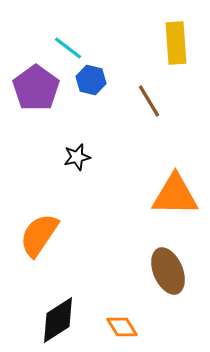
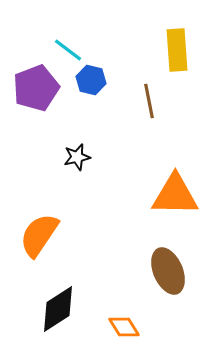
yellow rectangle: moved 1 px right, 7 px down
cyan line: moved 2 px down
purple pentagon: rotated 15 degrees clockwise
brown line: rotated 20 degrees clockwise
black diamond: moved 11 px up
orange diamond: moved 2 px right
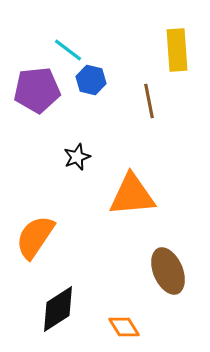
purple pentagon: moved 1 px right, 2 px down; rotated 15 degrees clockwise
black star: rotated 8 degrees counterclockwise
orange triangle: moved 43 px left; rotated 6 degrees counterclockwise
orange semicircle: moved 4 px left, 2 px down
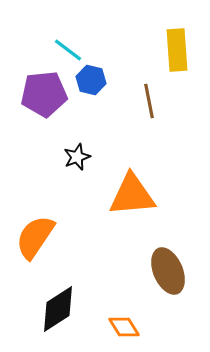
purple pentagon: moved 7 px right, 4 px down
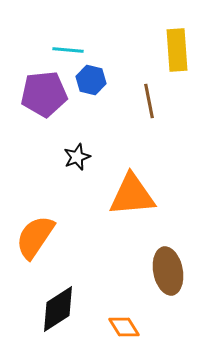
cyan line: rotated 32 degrees counterclockwise
brown ellipse: rotated 12 degrees clockwise
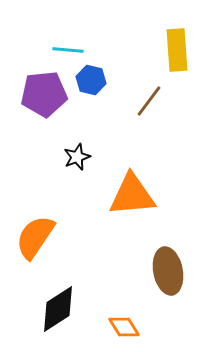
brown line: rotated 48 degrees clockwise
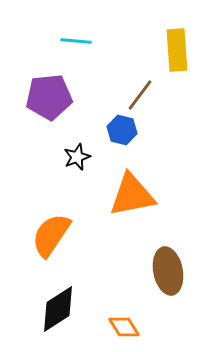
cyan line: moved 8 px right, 9 px up
blue hexagon: moved 31 px right, 50 px down
purple pentagon: moved 5 px right, 3 px down
brown line: moved 9 px left, 6 px up
orange triangle: rotated 6 degrees counterclockwise
orange semicircle: moved 16 px right, 2 px up
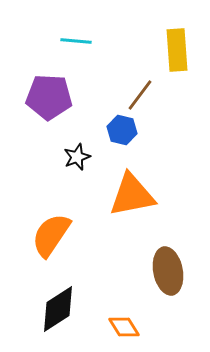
purple pentagon: rotated 9 degrees clockwise
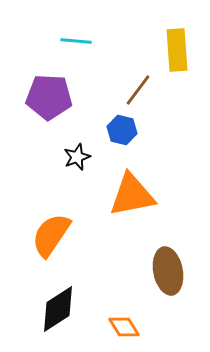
brown line: moved 2 px left, 5 px up
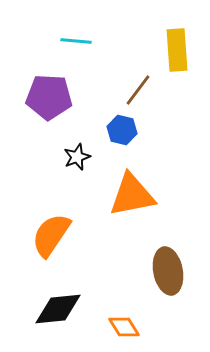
black diamond: rotated 27 degrees clockwise
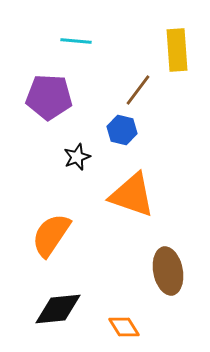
orange triangle: rotated 30 degrees clockwise
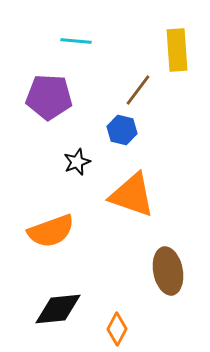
black star: moved 5 px down
orange semicircle: moved 4 px up; rotated 144 degrees counterclockwise
orange diamond: moved 7 px left, 2 px down; rotated 60 degrees clockwise
